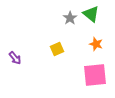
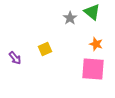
green triangle: moved 1 px right, 2 px up
yellow square: moved 12 px left
pink square: moved 2 px left, 6 px up; rotated 10 degrees clockwise
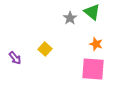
yellow square: rotated 24 degrees counterclockwise
